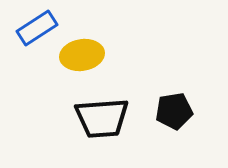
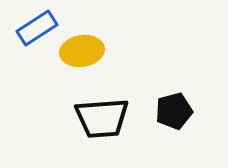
yellow ellipse: moved 4 px up
black pentagon: rotated 6 degrees counterclockwise
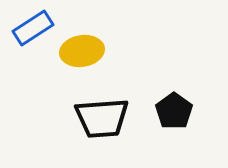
blue rectangle: moved 4 px left
black pentagon: rotated 21 degrees counterclockwise
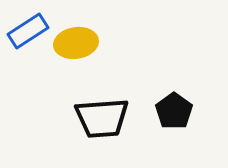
blue rectangle: moved 5 px left, 3 px down
yellow ellipse: moved 6 px left, 8 px up
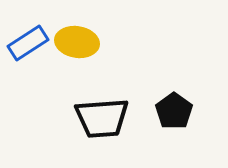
blue rectangle: moved 12 px down
yellow ellipse: moved 1 px right, 1 px up; rotated 18 degrees clockwise
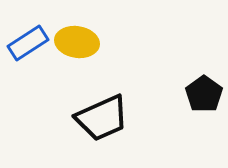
black pentagon: moved 30 px right, 17 px up
black trapezoid: rotated 20 degrees counterclockwise
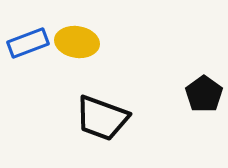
blue rectangle: rotated 12 degrees clockwise
black trapezoid: rotated 44 degrees clockwise
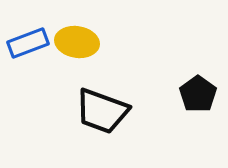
black pentagon: moved 6 px left
black trapezoid: moved 7 px up
